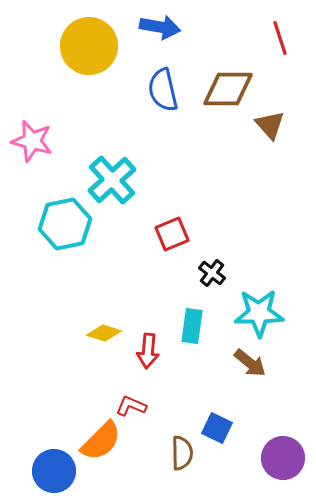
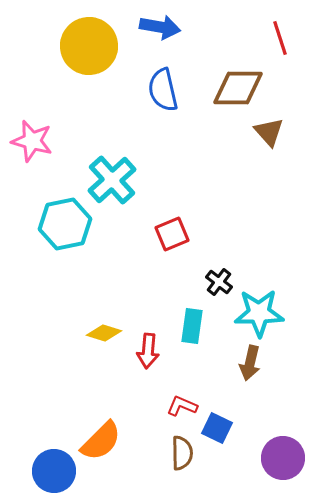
brown diamond: moved 10 px right, 1 px up
brown triangle: moved 1 px left, 7 px down
black cross: moved 7 px right, 9 px down
brown arrow: rotated 64 degrees clockwise
red L-shape: moved 51 px right
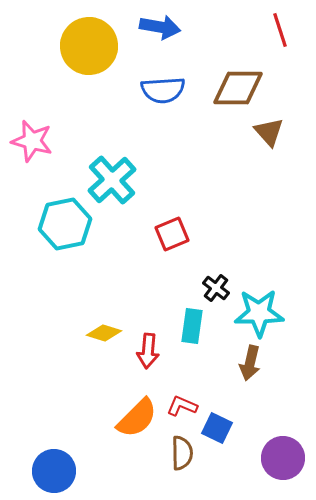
red line: moved 8 px up
blue semicircle: rotated 81 degrees counterclockwise
black cross: moved 3 px left, 6 px down
orange semicircle: moved 36 px right, 23 px up
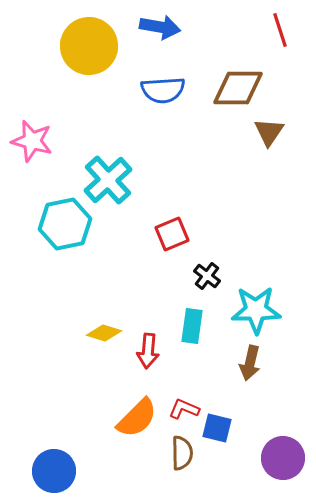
brown triangle: rotated 16 degrees clockwise
cyan cross: moved 4 px left
black cross: moved 9 px left, 12 px up
cyan star: moved 3 px left, 3 px up
red L-shape: moved 2 px right, 3 px down
blue square: rotated 12 degrees counterclockwise
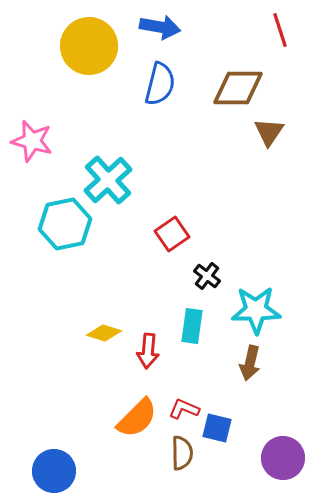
blue semicircle: moved 3 px left, 6 px up; rotated 72 degrees counterclockwise
red square: rotated 12 degrees counterclockwise
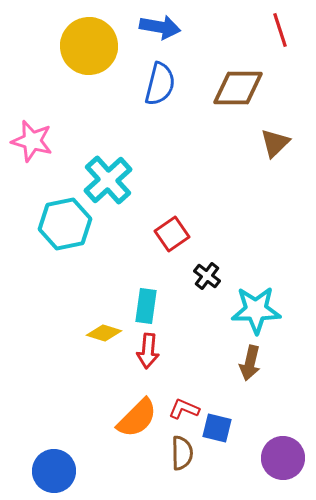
brown triangle: moved 6 px right, 11 px down; rotated 12 degrees clockwise
cyan rectangle: moved 46 px left, 20 px up
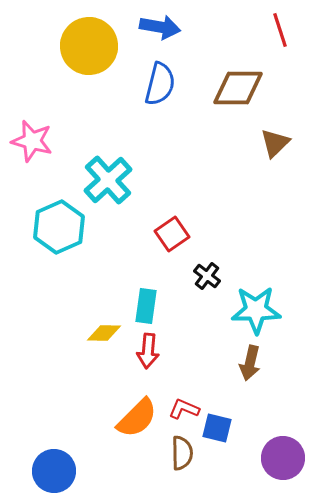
cyan hexagon: moved 6 px left, 3 px down; rotated 12 degrees counterclockwise
yellow diamond: rotated 16 degrees counterclockwise
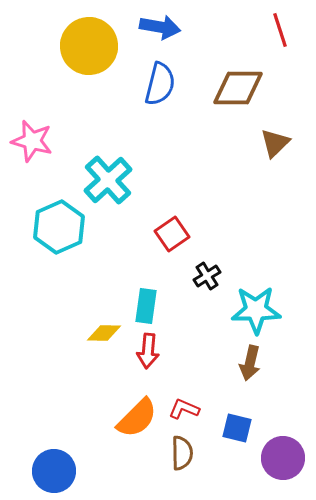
black cross: rotated 20 degrees clockwise
blue square: moved 20 px right
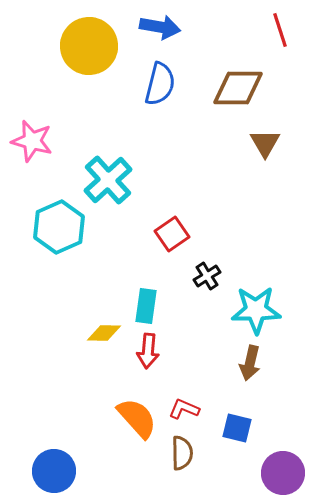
brown triangle: moved 10 px left; rotated 16 degrees counterclockwise
orange semicircle: rotated 87 degrees counterclockwise
purple circle: moved 15 px down
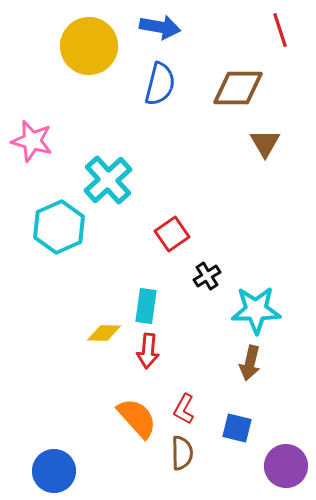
red L-shape: rotated 84 degrees counterclockwise
purple circle: moved 3 px right, 7 px up
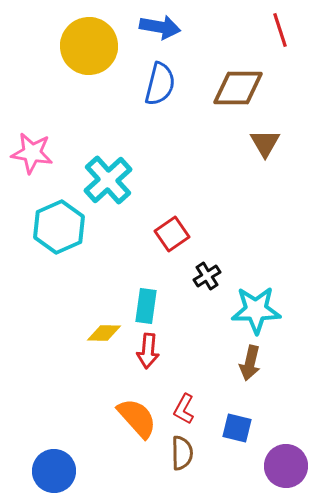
pink star: moved 12 px down; rotated 6 degrees counterclockwise
